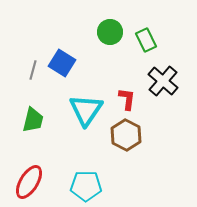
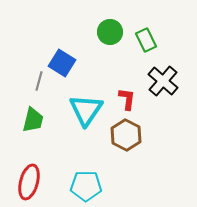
gray line: moved 6 px right, 11 px down
red ellipse: rotated 16 degrees counterclockwise
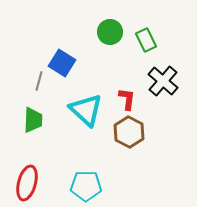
cyan triangle: rotated 21 degrees counterclockwise
green trapezoid: rotated 12 degrees counterclockwise
brown hexagon: moved 3 px right, 3 px up
red ellipse: moved 2 px left, 1 px down
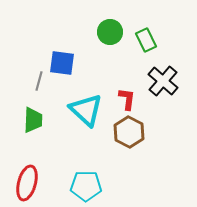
blue square: rotated 24 degrees counterclockwise
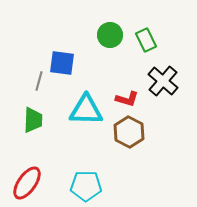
green circle: moved 3 px down
red L-shape: rotated 100 degrees clockwise
cyan triangle: rotated 42 degrees counterclockwise
red ellipse: rotated 20 degrees clockwise
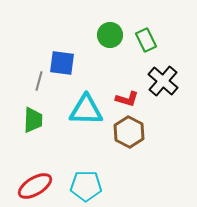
red ellipse: moved 8 px right, 3 px down; rotated 24 degrees clockwise
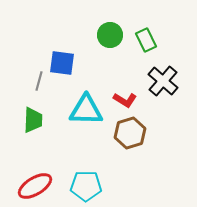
red L-shape: moved 2 px left, 1 px down; rotated 15 degrees clockwise
brown hexagon: moved 1 px right, 1 px down; rotated 16 degrees clockwise
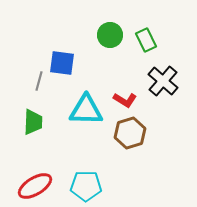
green trapezoid: moved 2 px down
